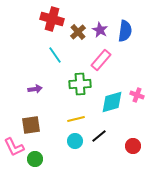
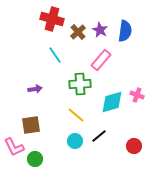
yellow line: moved 4 px up; rotated 54 degrees clockwise
red circle: moved 1 px right
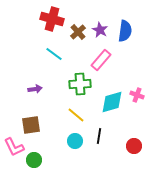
cyan line: moved 1 px left, 1 px up; rotated 18 degrees counterclockwise
black line: rotated 42 degrees counterclockwise
green circle: moved 1 px left, 1 px down
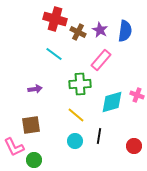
red cross: moved 3 px right
brown cross: rotated 21 degrees counterclockwise
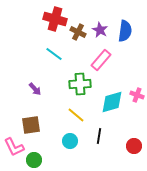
purple arrow: rotated 56 degrees clockwise
cyan circle: moved 5 px left
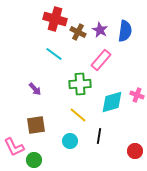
yellow line: moved 2 px right
brown square: moved 5 px right
red circle: moved 1 px right, 5 px down
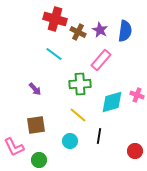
green circle: moved 5 px right
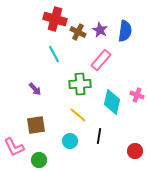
cyan line: rotated 24 degrees clockwise
cyan diamond: rotated 60 degrees counterclockwise
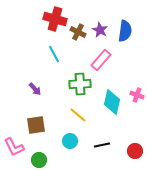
black line: moved 3 px right, 9 px down; rotated 70 degrees clockwise
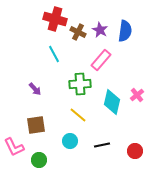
pink cross: rotated 32 degrees clockwise
